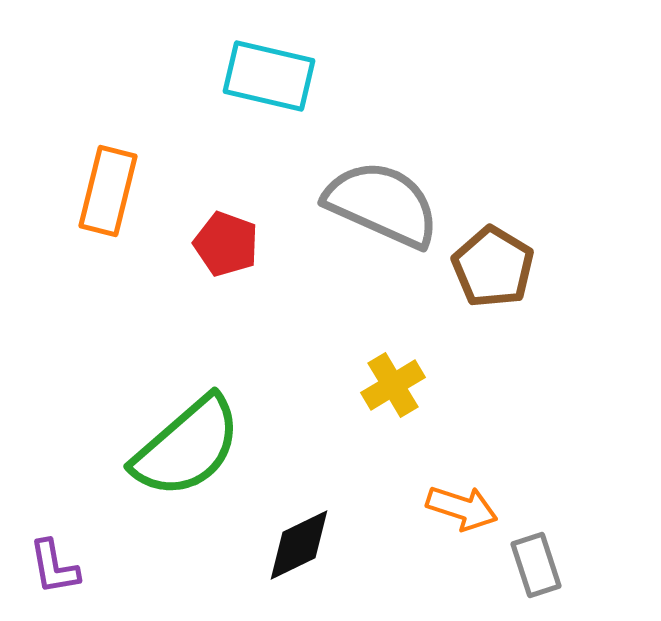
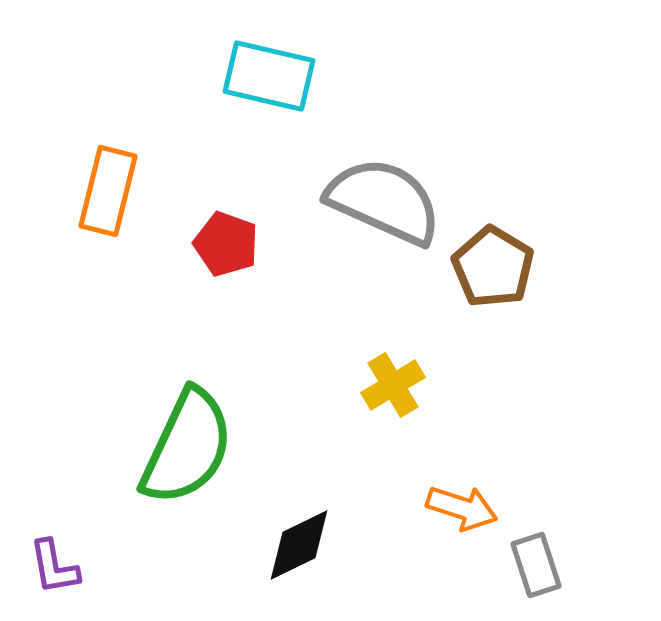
gray semicircle: moved 2 px right, 3 px up
green semicircle: rotated 24 degrees counterclockwise
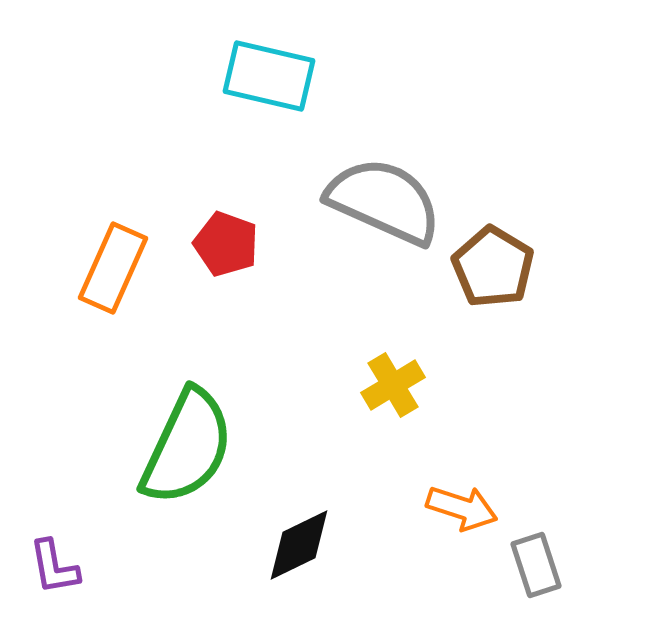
orange rectangle: moved 5 px right, 77 px down; rotated 10 degrees clockwise
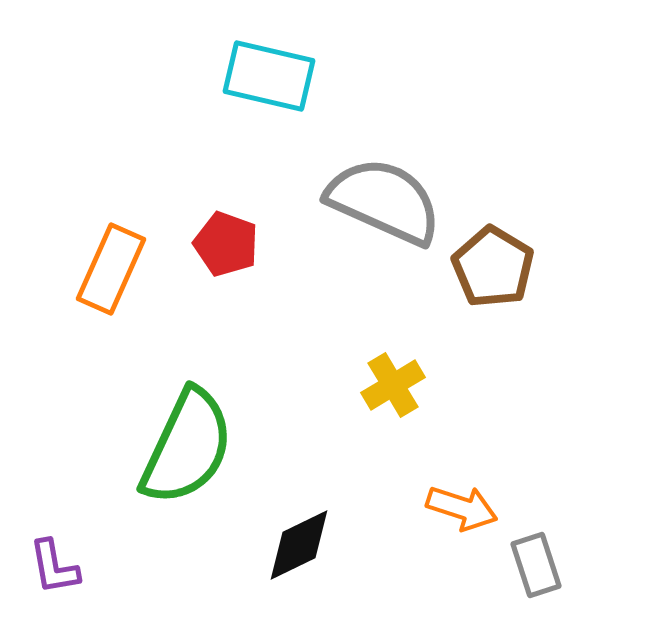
orange rectangle: moved 2 px left, 1 px down
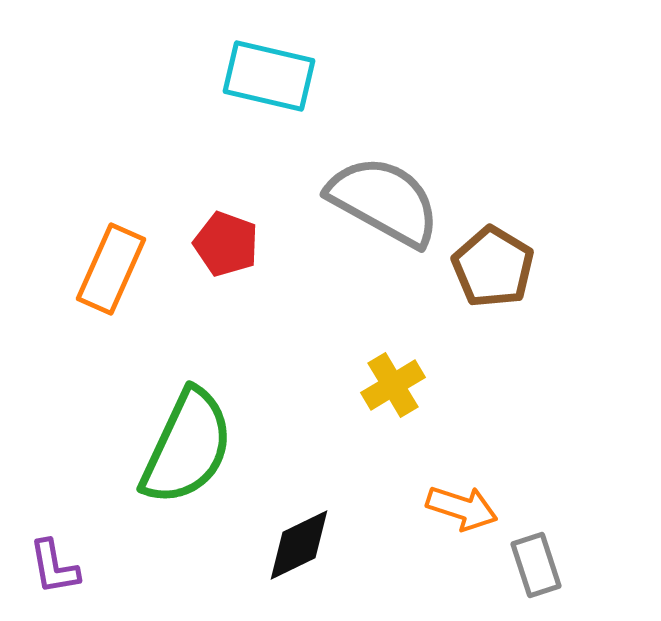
gray semicircle: rotated 5 degrees clockwise
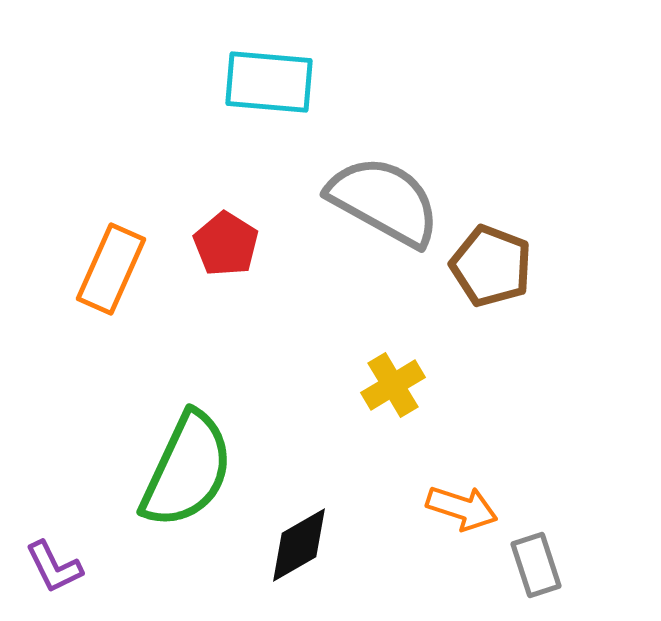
cyan rectangle: moved 6 px down; rotated 8 degrees counterclockwise
red pentagon: rotated 12 degrees clockwise
brown pentagon: moved 2 px left, 1 px up; rotated 10 degrees counterclockwise
green semicircle: moved 23 px down
black diamond: rotated 4 degrees counterclockwise
purple L-shape: rotated 16 degrees counterclockwise
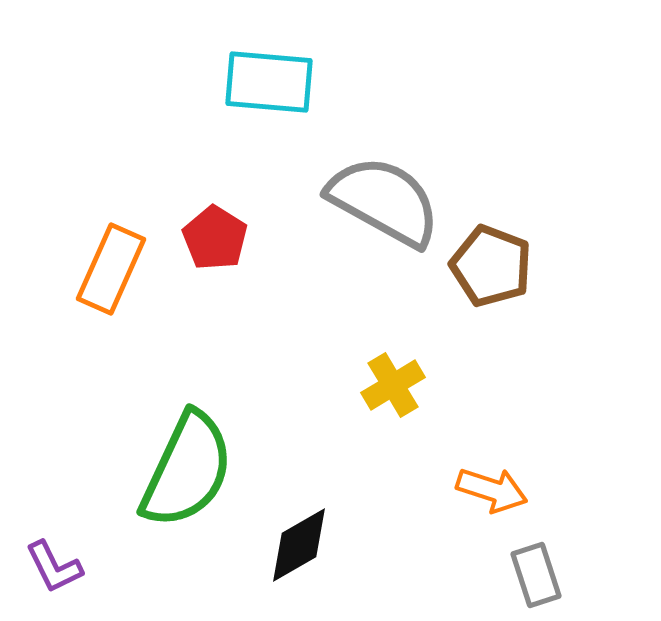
red pentagon: moved 11 px left, 6 px up
orange arrow: moved 30 px right, 18 px up
gray rectangle: moved 10 px down
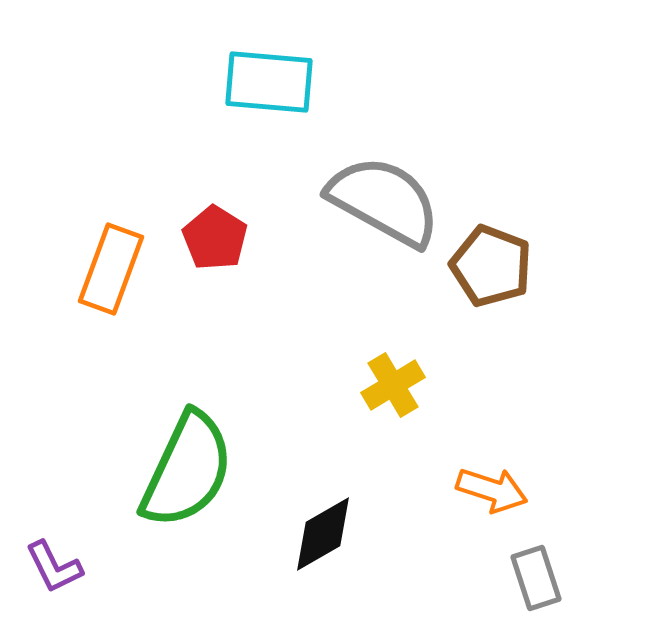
orange rectangle: rotated 4 degrees counterclockwise
black diamond: moved 24 px right, 11 px up
gray rectangle: moved 3 px down
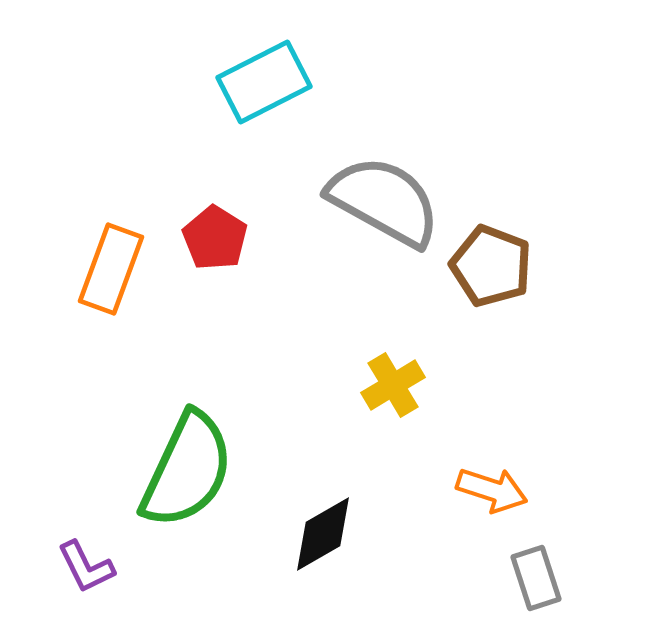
cyan rectangle: moved 5 px left; rotated 32 degrees counterclockwise
purple L-shape: moved 32 px right
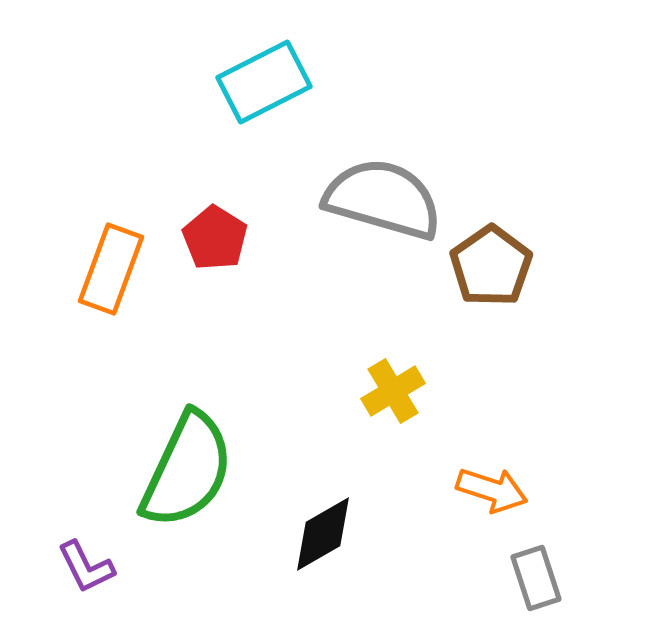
gray semicircle: moved 1 px left, 2 px up; rotated 13 degrees counterclockwise
brown pentagon: rotated 16 degrees clockwise
yellow cross: moved 6 px down
